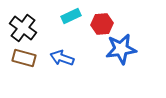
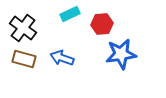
cyan rectangle: moved 1 px left, 2 px up
blue star: moved 5 px down
brown rectangle: moved 1 px down
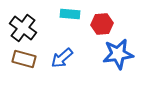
cyan rectangle: rotated 30 degrees clockwise
blue star: moved 3 px left
blue arrow: rotated 60 degrees counterclockwise
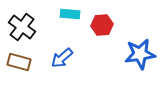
red hexagon: moved 1 px down
black cross: moved 1 px left, 1 px up
blue star: moved 22 px right
brown rectangle: moved 5 px left, 3 px down
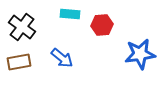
blue arrow: rotated 100 degrees counterclockwise
brown rectangle: rotated 25 degrees counterclockwise
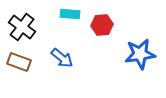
brown rectangle: rotated 30 degrees clockwise
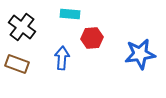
red hexagon: moved 10 px left, 13 px down
blue arrow: rotated 125 degrees counterclockwise
brown rectangle: moved 2 px left, 2 px down
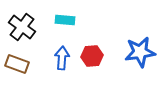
cyan rectangle: moved 5 px left, 6 px down
red hexagon: moved 18 px down
blue star: moved 2 px up
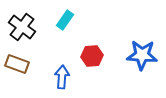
cyan rectangle: rotated 60 degrees counterclockwise
blue star: moved 2 px right, 3 px down; rotated 12 degrees clockwise
blue arrow: moved 19 px down
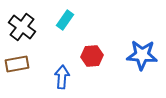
brown rectangle: rotated 30 degrees counterclockwise
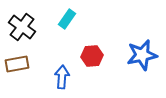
cyan rectangle: moved 2 px right, 1 px up
blue star: rotated 16 degrees counterclockwise
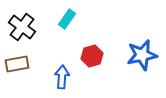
red hexagon: rotated 10 degrees counterclockwise
